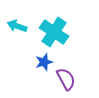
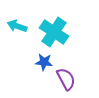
blue star: rotated 24 degrees clockwise
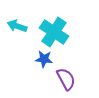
blue star: moved 3 px up
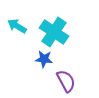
cyan arrow: rotated 12 degrees clockwise
purple semicircle: moved 2 px down
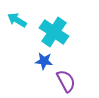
cyan arrow: moved 6 px up
blue star: moved 2 px down
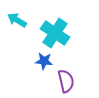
cyan cross: moved 1 px right, 1 px down
purple semicircle: rotated 15 degrees clockwise
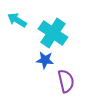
cyan cross: moved 2 px left
blue star: moved 1 px right, 1 px up
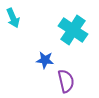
cyan arrow: moved 4 px left, 2 px up; rotated 144 degrees counterclockwise
cyan cross: moved 20 px right, 3 px up
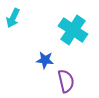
cyan arrow: rotated 48 degrees clockwise
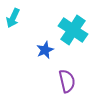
blue star: moved 10 px up; rotated 30 degrees counterclockwise
purple semicircle: moved 1 px right
